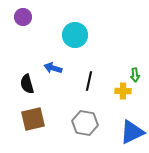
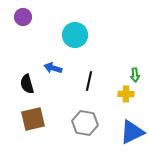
yellow cross: moved 3 px right, 3 px down
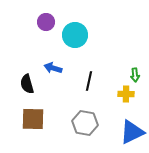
purple circle: moved 23 px right, 5 px down
brown square: rotated 15 degrees clockwise
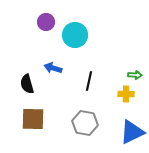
green arrow: rotated 80 degrees counterclockwise
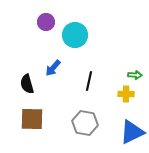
blue arrow: rotated 66 degrees counterclockwise
brown square: moved 1 px left
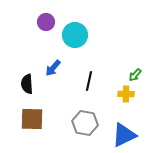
green arrow: rotated 128 degrees clockwise
black semicircle: rotated 12 degrees clockwise
blue triangle: moved 8 px left, 3 px down
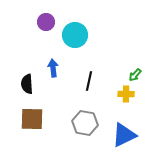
blue arrow: rotated 132 degrees clockwise
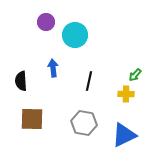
black semicircle: moved 6 px left, 3 px up
gray hexagon: moved 1 px left
